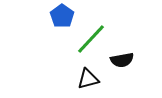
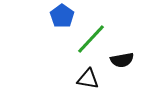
black triangle: rotated 25 degrees clockwise
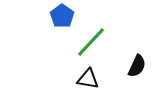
green line: moved 3 px down
black semicircle: moved 15 px right, 6 px down; rotated 55 degrees counterclockwise
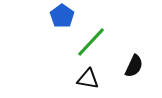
black semicircle: moved 3 px left
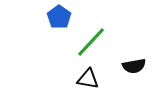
blue pentagon: moved 3 px left, 1 px down
black semicircle: rotated 55 degrees clockwise
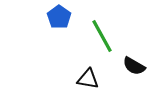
green line: moved 11 px right, 6 px up; rotated 72 degrees counterclockwise
black semicircle: rotated 40 degrees clockwise
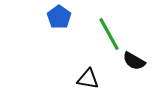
green line: moved 7 px right, 2 px up
black semicircle: moved 5 px up
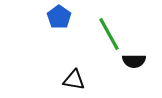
black semicircle: rotated 30 degrees counterclockwise
black triangle: moved 14 px left, 1 px down
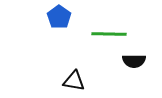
green line: rotated 60 degrees counterclockwise
black triangle: moved 1 px down
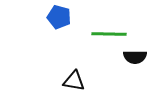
blue pentagon: rotated 20 degrees counterclockwise
black semicircle: moved 1 px right, 4 px up
